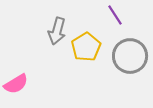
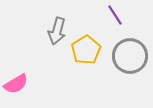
yellow pentagon: moved 3 px down
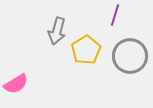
purple line: rotated 50 degrees clockwise
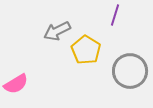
gray arrow: rotated 48 degrees clockwise
yellow pentagon: rotated 8 degrees counterclockwise
gray circle: moved 15 px down
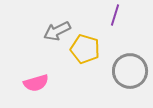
yellow pentagon: moved 1 px left, 1 px up; rotated 16 degrees counterclockwise
pink semicircle: moved 20 px right, 1 px up; rotated 15 degrees clockwise
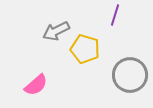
gray arrow: moved 1 px left
gray circle: moved 4 px down
pink semicircle: moved 2 px down; rotated 25 degrees counterclockwise
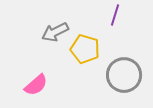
gray arrow: moved 1 px left, 1 px down
gray circle: moved 6 px left
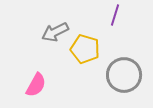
pink semicircle: rotated 20 degrees counterclockwise
